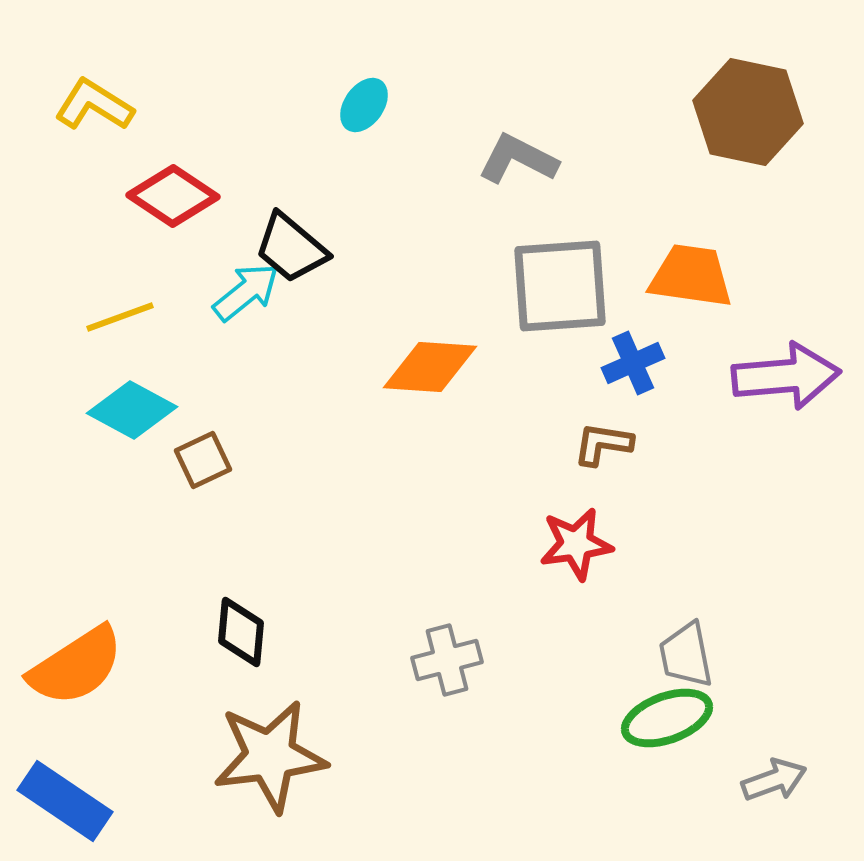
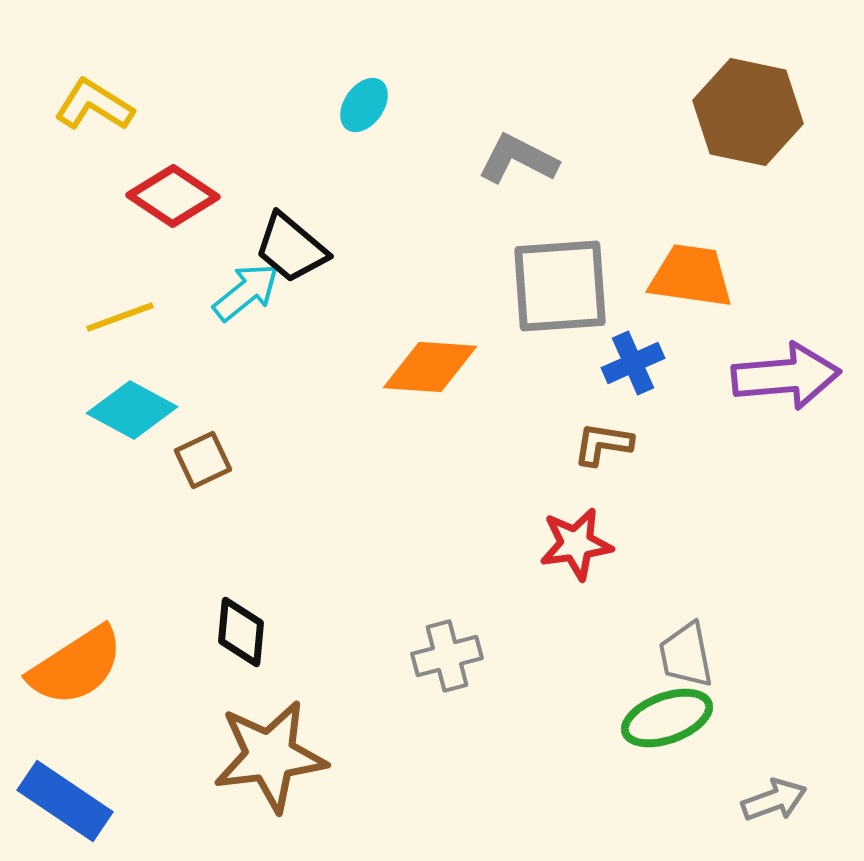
gray cross: moved 4 px up
gray arrow: moved 20 px down
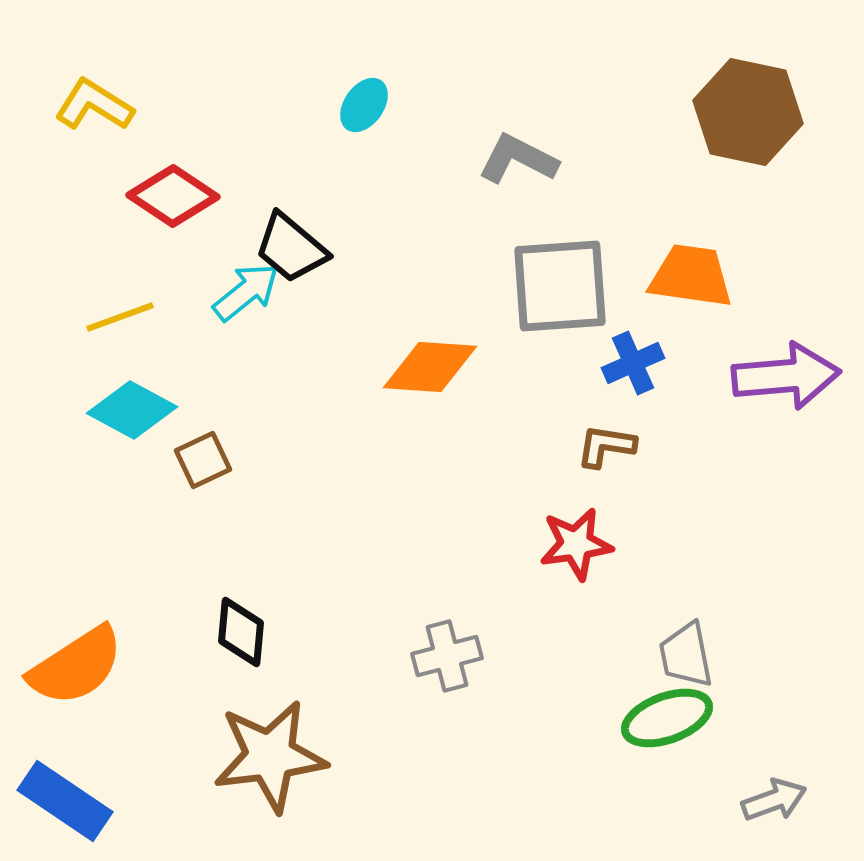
brown L-shape: moved 3 px right, 2 px down
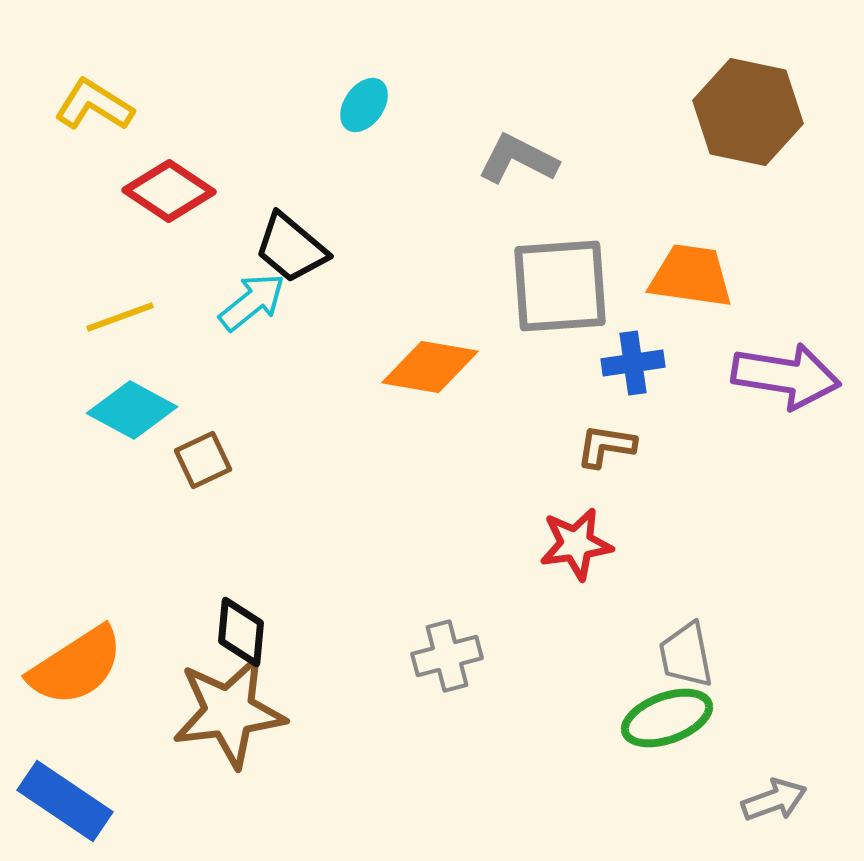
red diamond: moved 4 px left, 5 px up
cyan arrow: moved 6 px right, 10 px down
blue cross: rotated 16 degrees clockwise
orange diamond: rotated 6 degrees clockwise
purple arrow: rotated 14 degrees clockwise
brown star: moved 41 px left, 44 px up
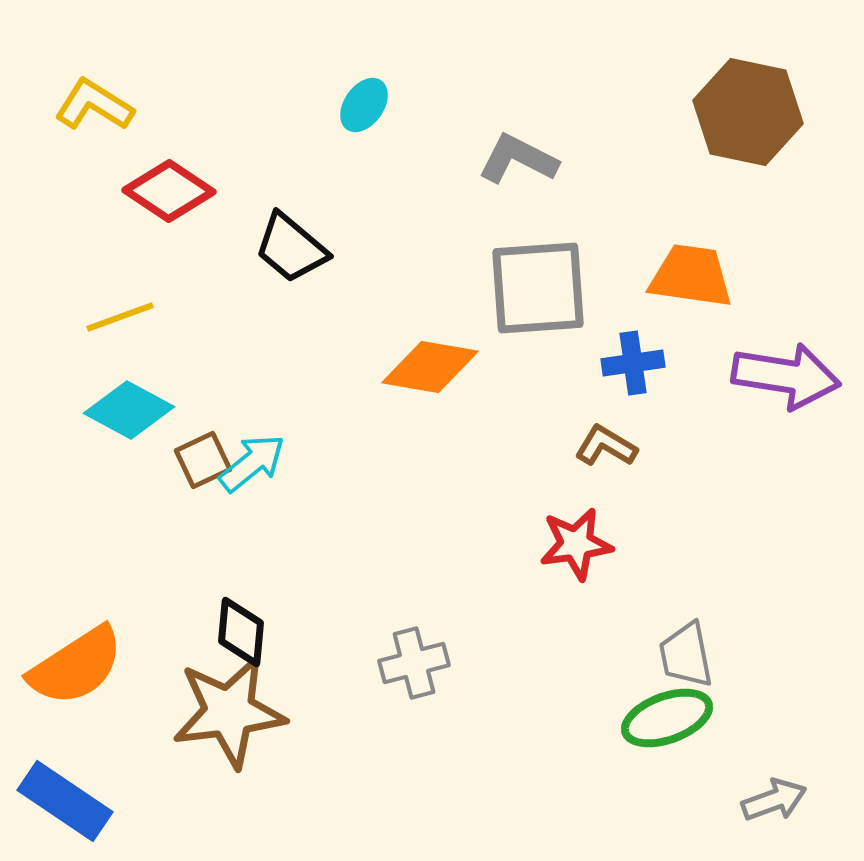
gray square: moved 22 px left, 2 px down
cyan arrow: moved 161 px down
cyan diamond: moved 3 px left
brown L-shape: rotated 22 degrees clockwise
gray cross: moved 33 px left, 7 px down
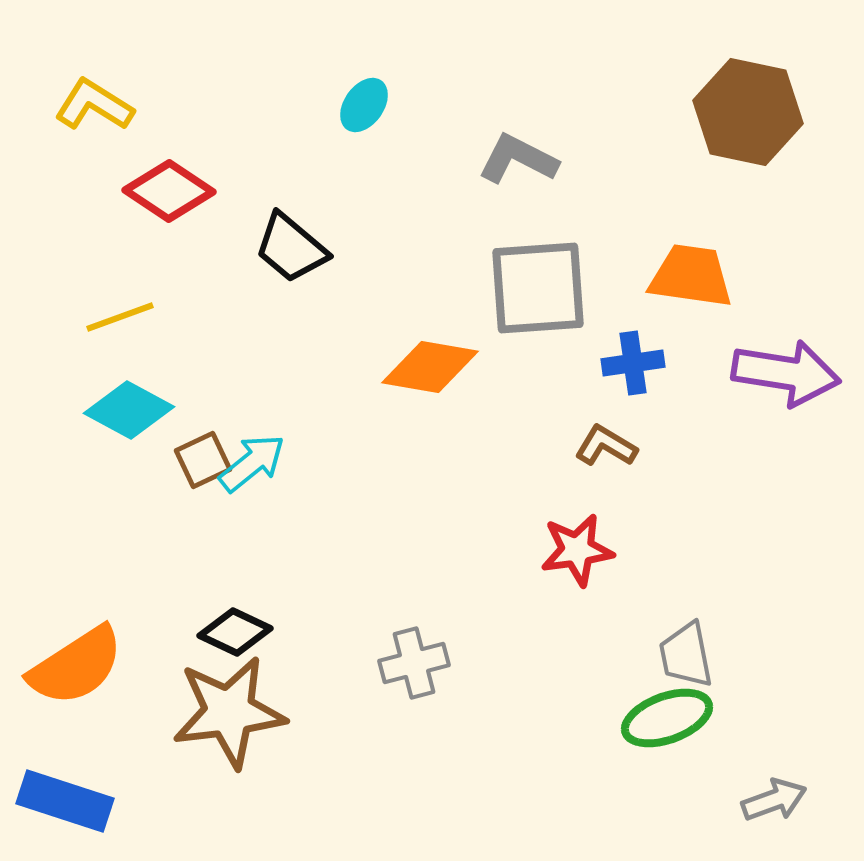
purple arrow: moved 3 px up
red star: moved 1 px right, 6 px down
black diamond: moved 6 px left; rotated 70 degrees counterclockwise
blue rectangle: rotated 16 degrees counterclockwise
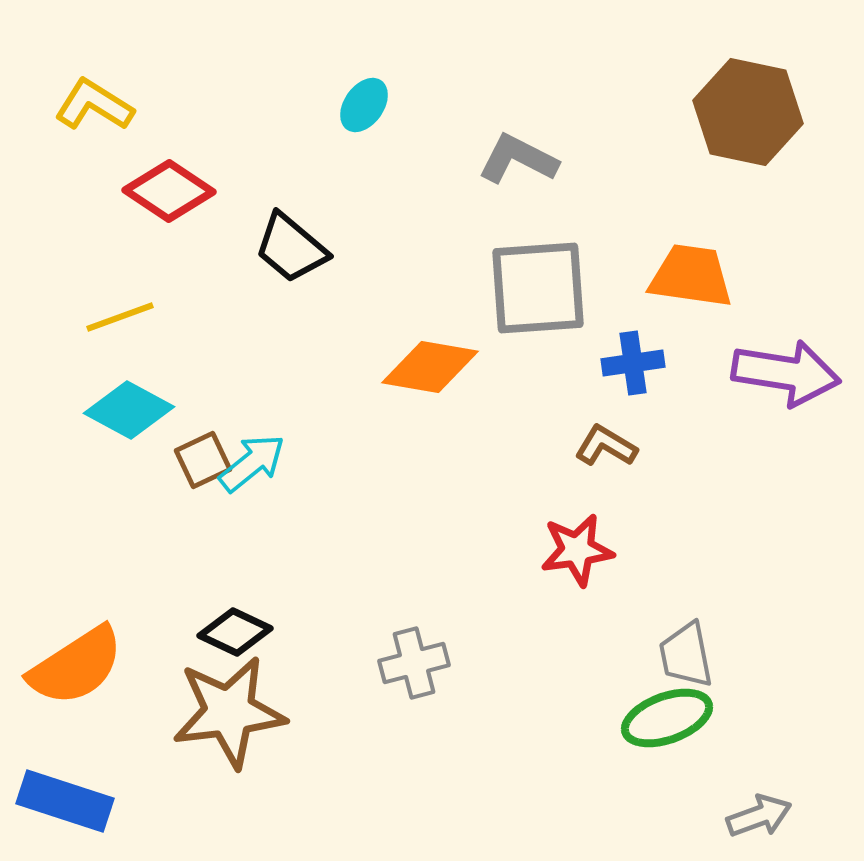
gray arrow: moved 15 px left, 16 px down
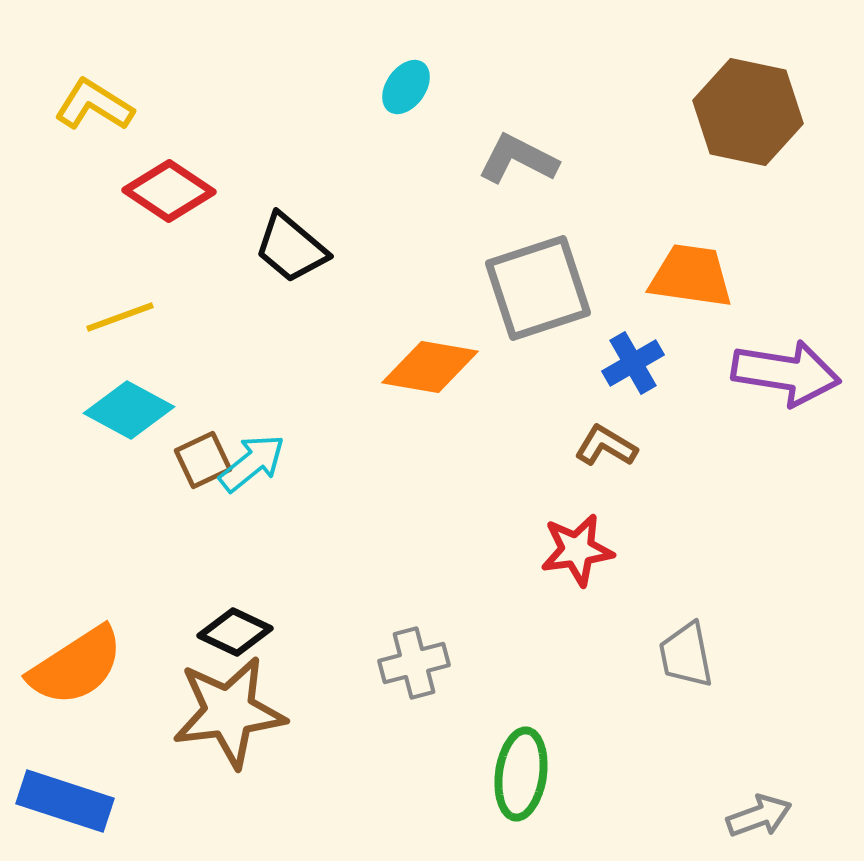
cyan ellipse: moved 42 px right, 18 px up
gray square: rotated 14 degrees counterclockwise
blue cross: rotated 22 degrees counterclockwise
green ellipse: moved 146 px left, 56 px down; rotated 62 degrees counterclockwise
